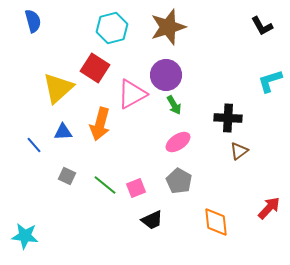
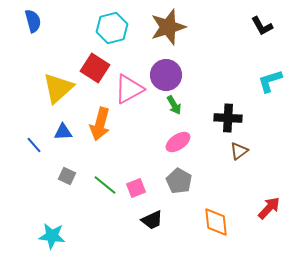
pink triangle: moved 3 px left, 5 px up
cyan star: moved 27 px right
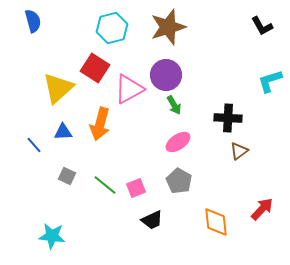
red arrow: moved 7 px left, 1 px down
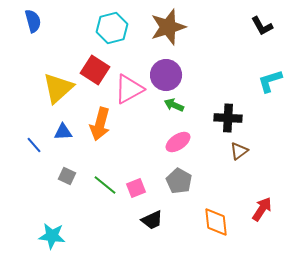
red square: moved 2 px down
green arrow: rotated 144 degrees clockwise
red arrow: rotated 10 degrees counterclockwise
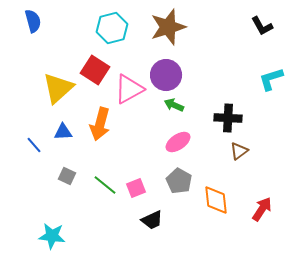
cyan L-shape: moved 1 px right, 2 px up
orange diamond: moved 22 px up
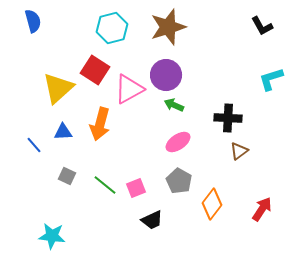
orange diamond: moved 4 px left, 4 px down; rotated 44 degrees clockwise
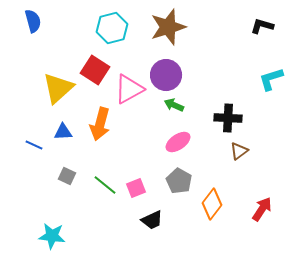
black L-shape: rotated 135 degrees clockwise
blue line: rotated 24 degrees counterclockwise
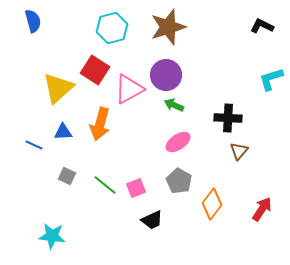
black L-shape: rotated 10 degrees clockwise
brown triangle: rotated 12 degrees counterclockwise
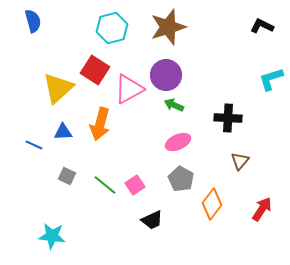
pink ellipse: rotated 10 degrees clockwise
brown triangle: moved 1 px right, 10 px down
gray pentagon: moved 2 px right, 2 px up
pink square: moved 1 px left, 3 px up; rotated 12 degrees counterclockwise
